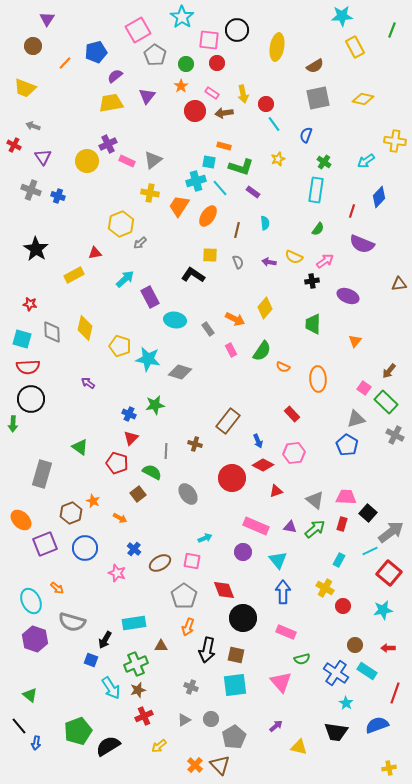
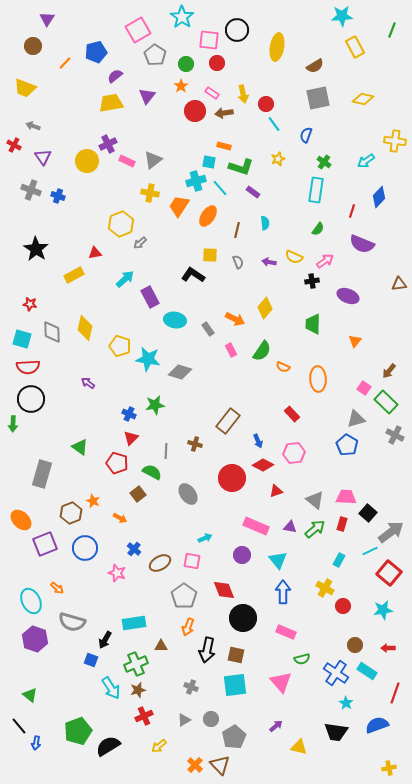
purple circle at (243, 552): moved 1 px left, 3 px down
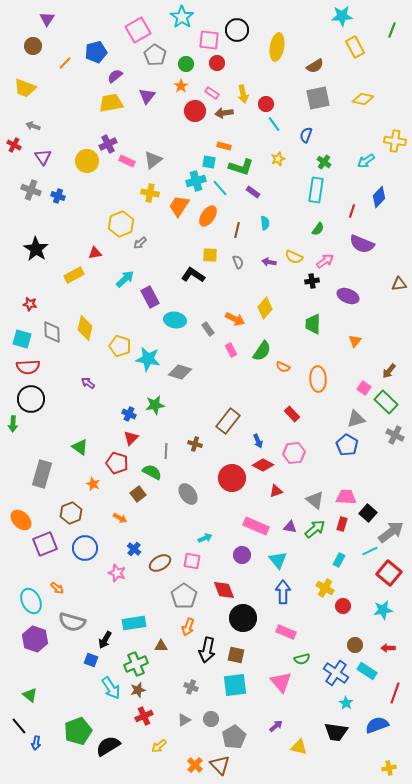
orange star at (93, 501): moved 17 px up
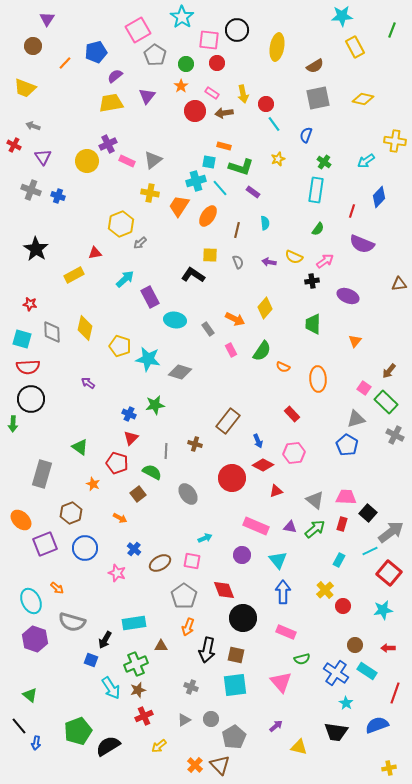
yellow cross at (325, 588): moved 2 px down; rotated 18 degrees clockwise
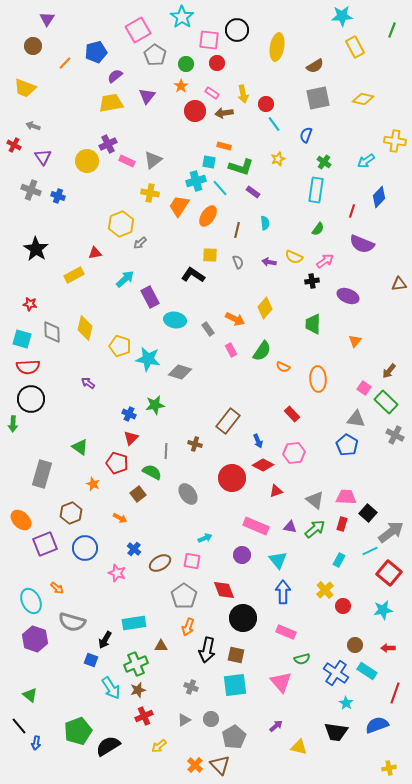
gray triangle at (356, 419): rotated 24 degrees clockwise
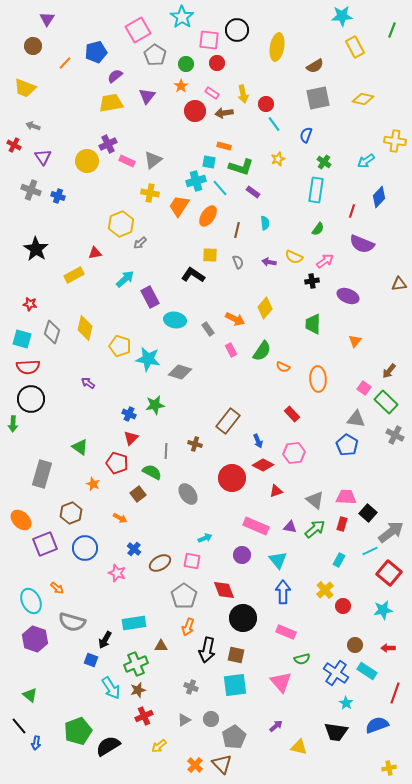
gray diamond at (52, 332): rotated 20 degrees clockwise
brown triangle at (220, 765): moved 2 px right, 1 px up
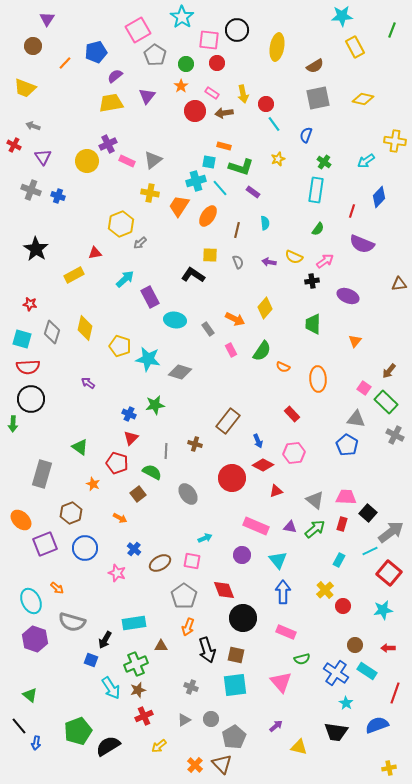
black arrow at (207, 650): rotated 30 degrees counterclockwise
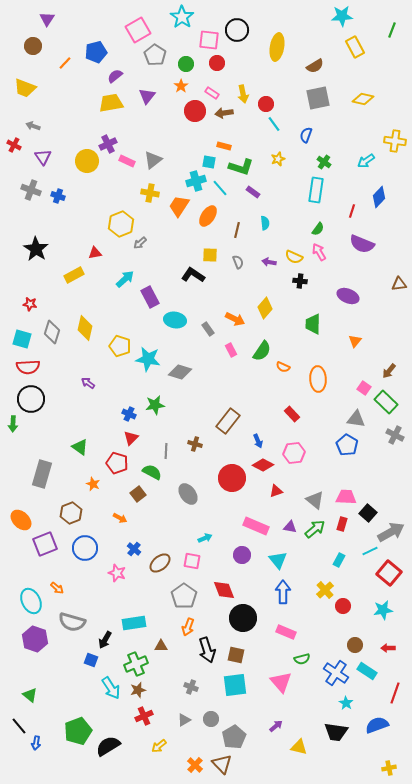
pink arrow at (325, 261): moved 6 px left, 9 px up; rotated 84 degrees counterclockwise
black cross at (312, 281): moved 12 px left; rotated 16 degrees clockwise
gray arrow at (391, 532): rotated 8 degrees clockwise
brown ellipse at (160, 563): rotated 10 degrees counterclockwise
